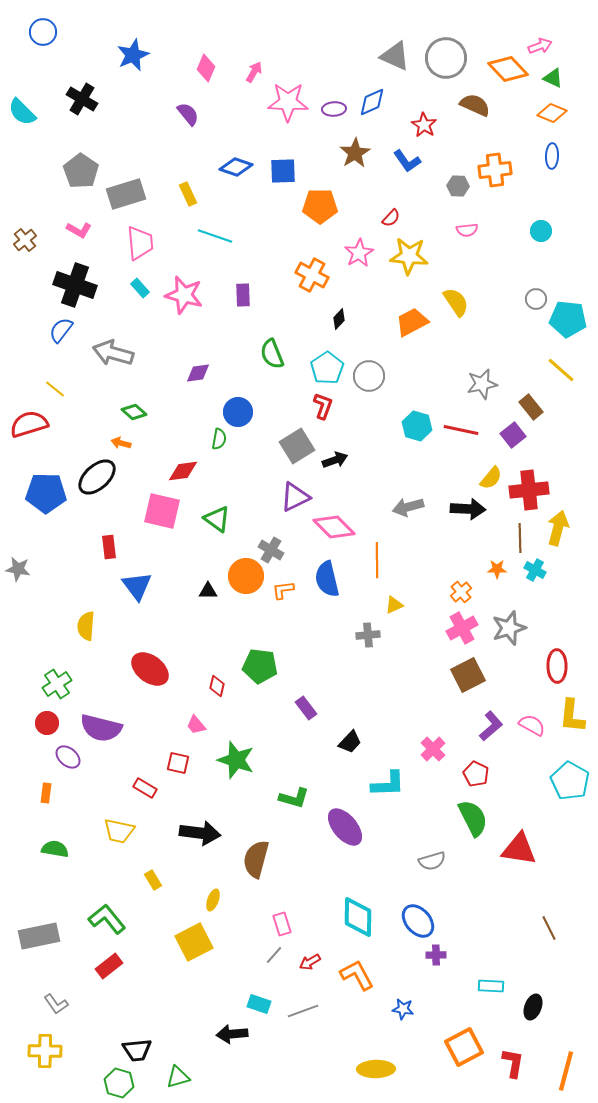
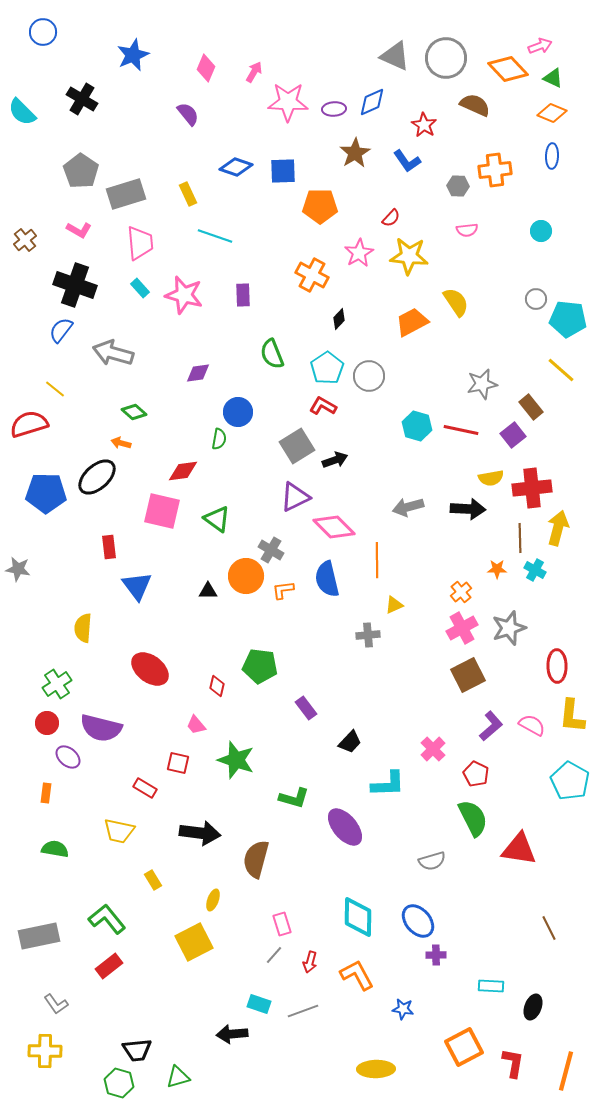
red L-shape at (323, 406): rotated 80 degrees counterclockwise
yellow semicircle at (491, 478): rotated 40 degrees clockwise
red cross at (529, 490): moved 3 px right, 2 px up
yellow semicircle at (86, 626): moved 3 px left, 2 px down
red arrow at (310, 962): rotated 45 degrees counterclockwise
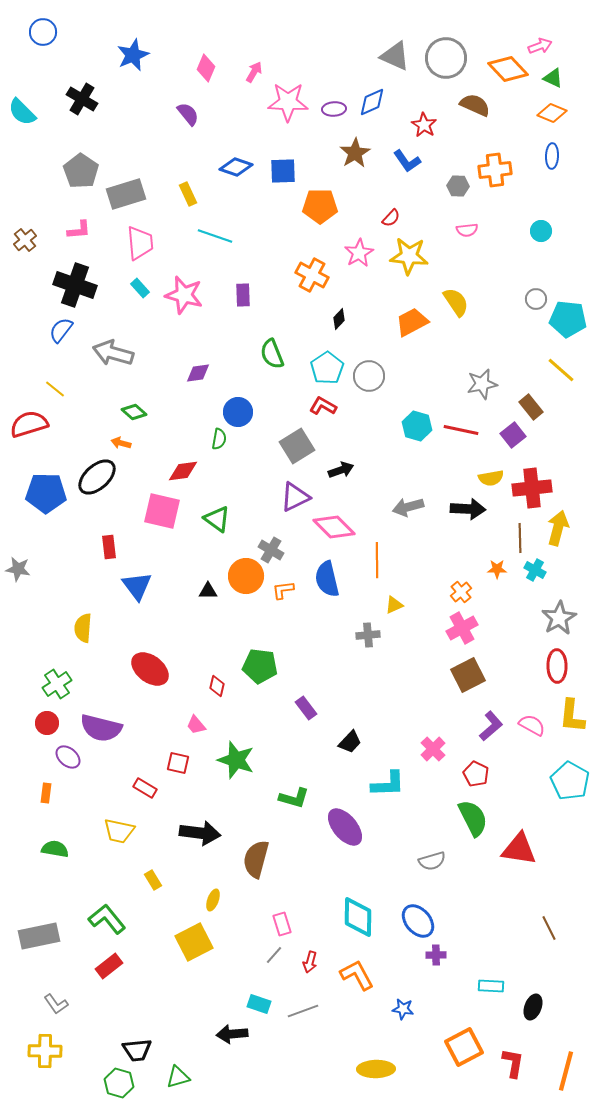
pink L-shape at (79, 230): rotated 35 degrees counterclockwise
black arrow at (335, 460): moved 6 px right, 10 px down
gray star at (509, 628): moved 50 px right, 10 px up; rotated 12 degrees counterclockwise
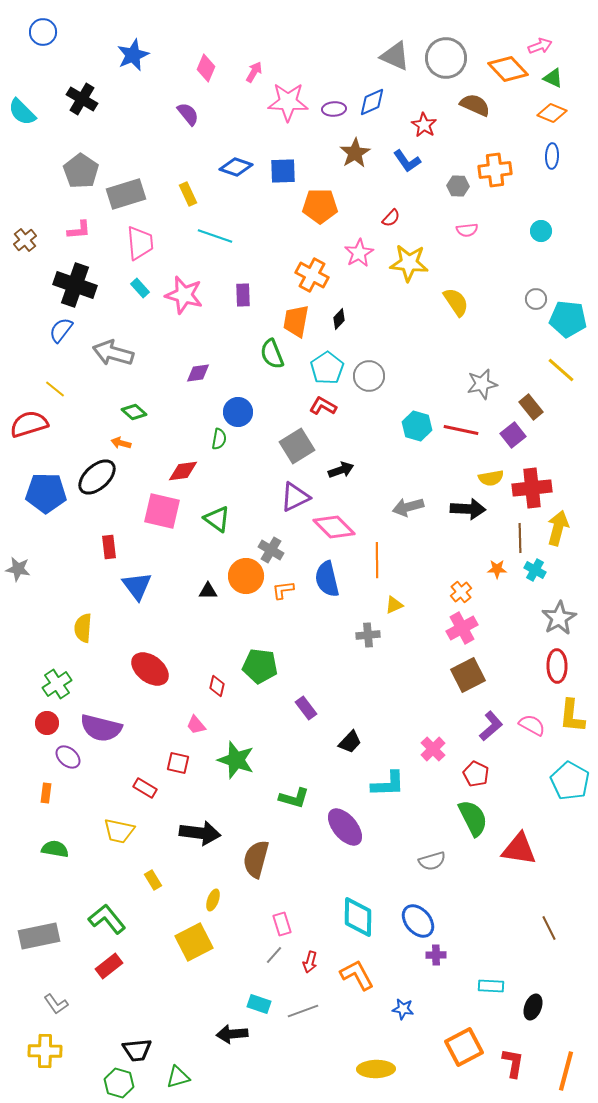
yellow star at (409, 256): moved 7 px down
orange trapezoid at (412, 322): moved 116 px left, 1 px up; rotated 52 degrees counterclockwise
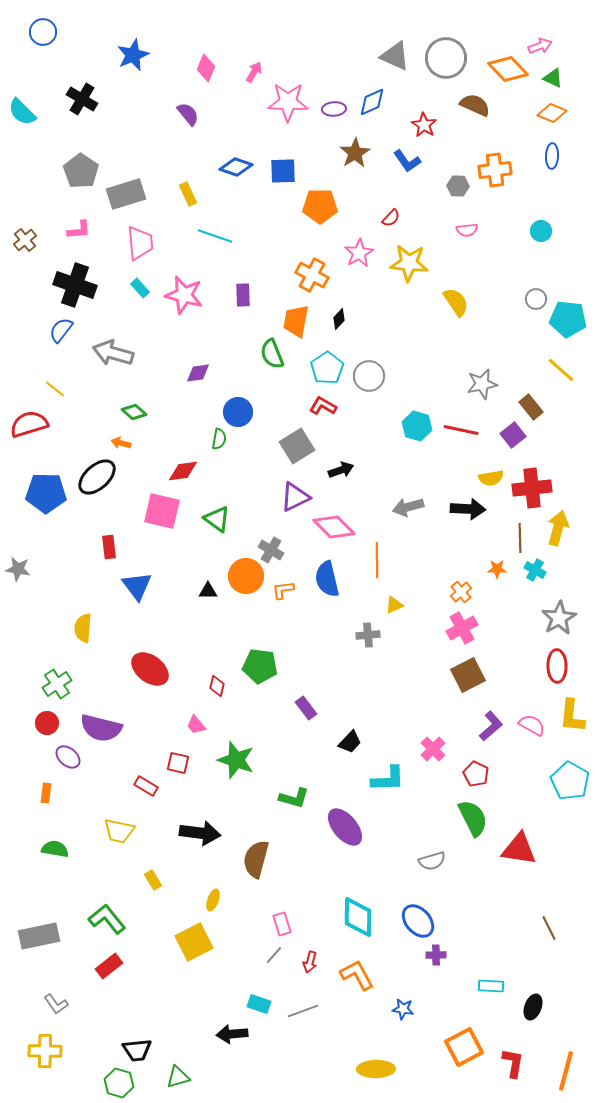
cyan L-shape at (388, 784): moved 5 px up
red rectangle at (145, 788): moved 1 px right, 2 px up
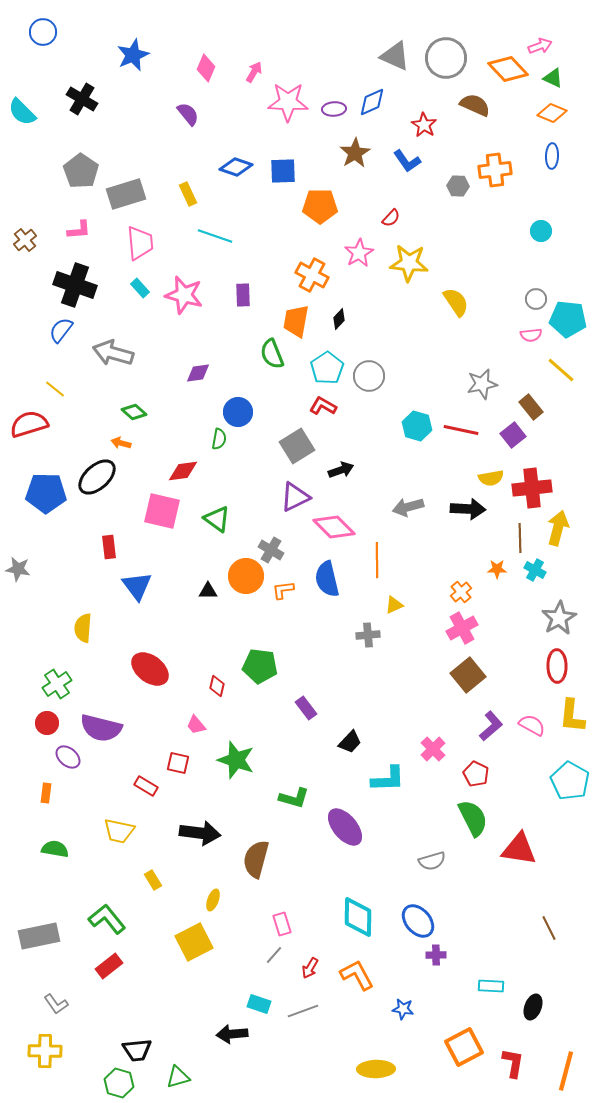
pink semicircle at (467, 230): moved 64 px right, 105 px down
brown square at (468, 675): rotated 12 degrees counterclockwise
red arrow at (310, 962): moved 6 px down; rotated 15 degrees clockwise
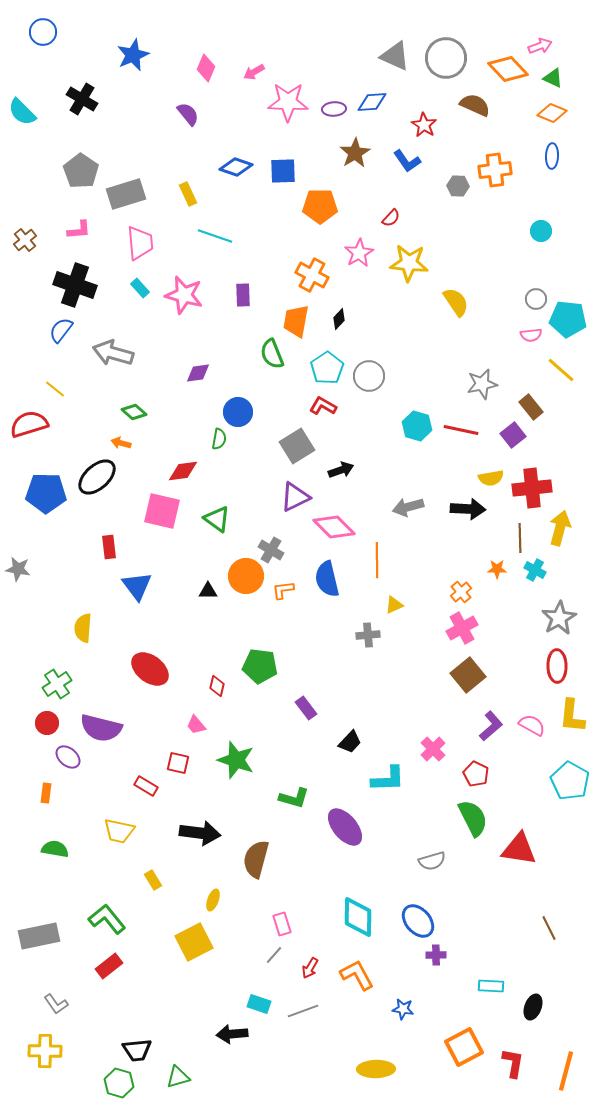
pink arrow at (254, 72): rotated 150 degrees counterclockwise
blue diamond at (372, 102): rotated 20 degrees clockwise
yellow arrow at (558, 528): moved 2 px right
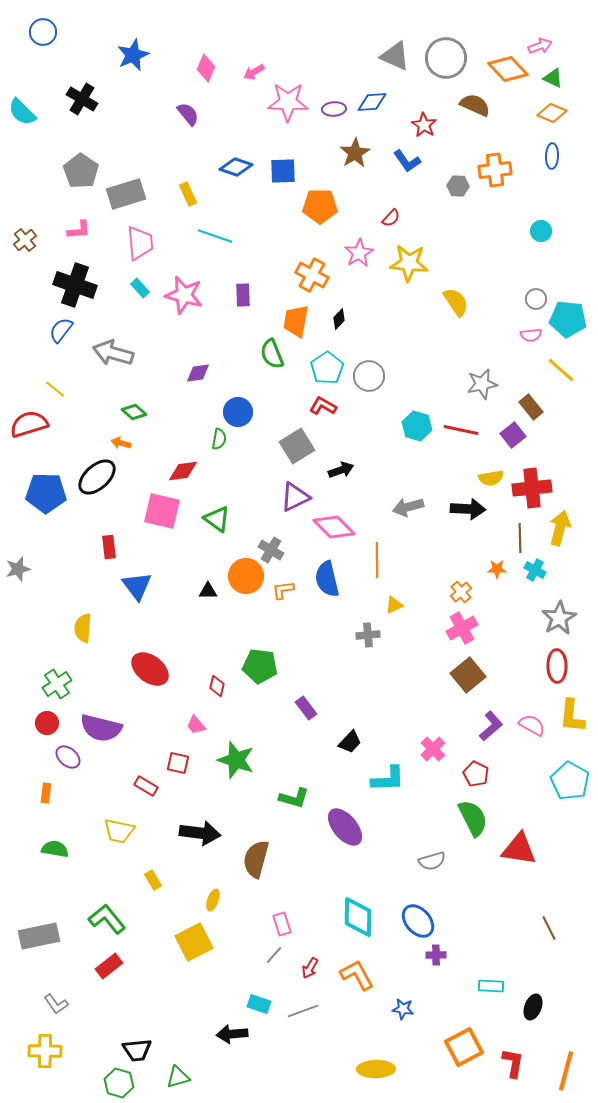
gray star at (18, 569): rotated 25 degrees counterclockwise
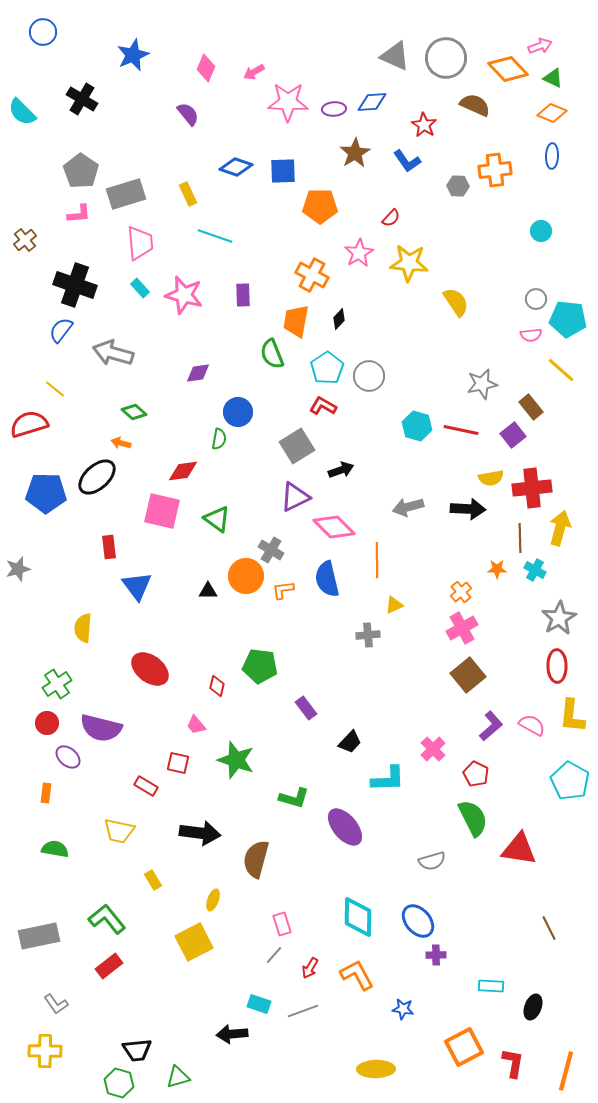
pink L-shape at (79, 230): moved 16 px up
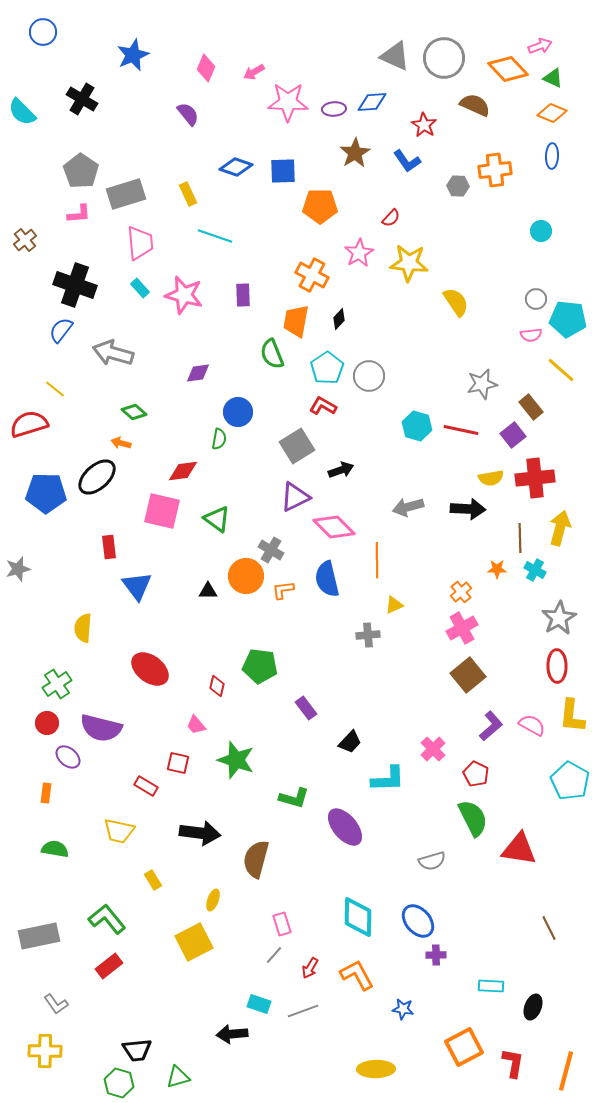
gray circle at (446, 58): moved 2 px left
red cross at (532, 488): moved 3 px right, 10 px up
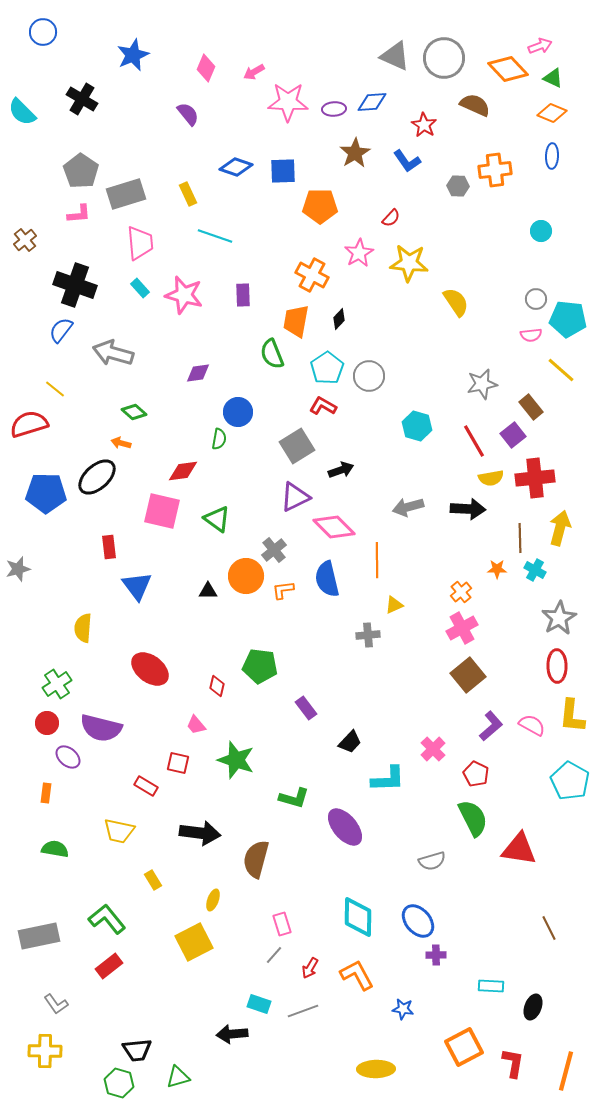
red line at (461, 430): moved 13 px right, 11 px down; rotated 48 degrees clockwise
gray cross at (271, 550): moved 3 px right; rotated 20 degrees clockwise
